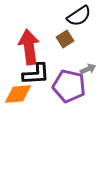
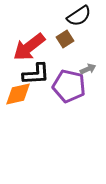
red arrow: rotated 120 degrees counterclockwise
orange diamond: rotated 8 degrees counterclockwise
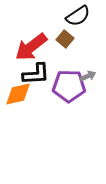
black semicircle: moved 1 px left
brown square: rotated 18 degrees counterclockwise
red arrow: moved 2 px right
gray arrow: moved 7 px down
purple pentagon: rotated 12 degrees counterclockwise
